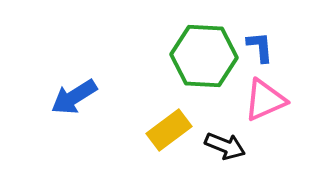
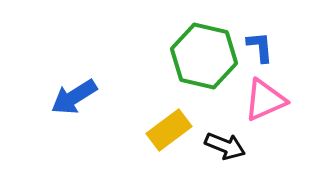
green hexagon: rotated 10 degrees clockwise
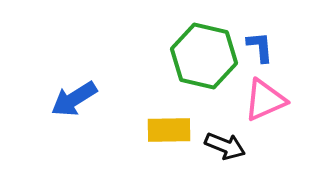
blue arrow: moved 2 px down
yellow rectangle: rotated 36 degrees clockwise
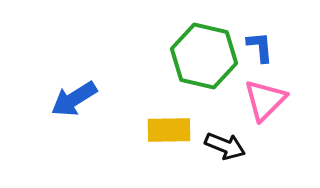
pink triangle: rotated 21 degrees counterclockwise
